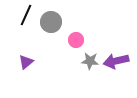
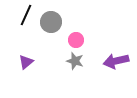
gray star: moved 15 px left; rotated 12 degrees clockwise
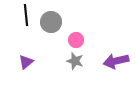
black line: rotated 30 degrees counterclockwise
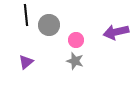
gray circle: moved 2 px left, 3 px down
purple arrow: moved 29 px up
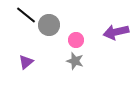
black line: rotated 45 degrees counterclockwise
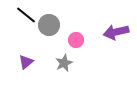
gray star: moved 11 px left, 2 px down; rotated 30 degrees clockwise
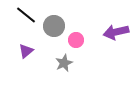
gray circle: moved 5 px right, 1 px down
purple triangle: moved 11 px up
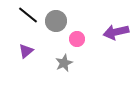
black line: moved 2 px right
gray circle: moved 2 px right, 5 px up
pink circle: moved 1 px right, 1 px up
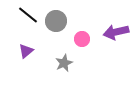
pink circle: moved 5 px right
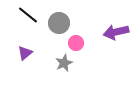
gray circle: moved 3 px right, 2 px down
pink circle: moved 6 px left, 4 px down
purple triangle: moved 1 px left, 2 px down
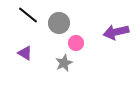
purple triangle: rotated 49 degrees counterclockwise
